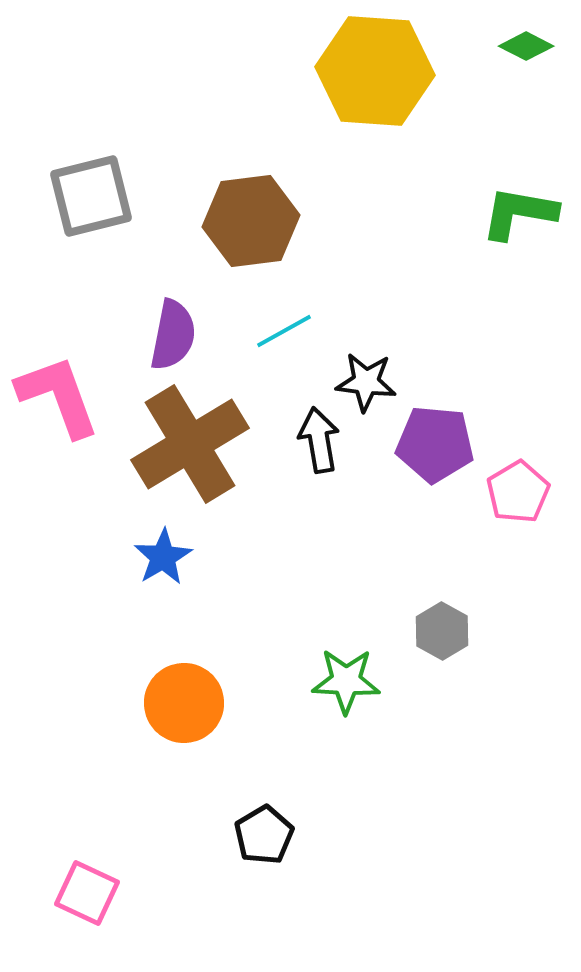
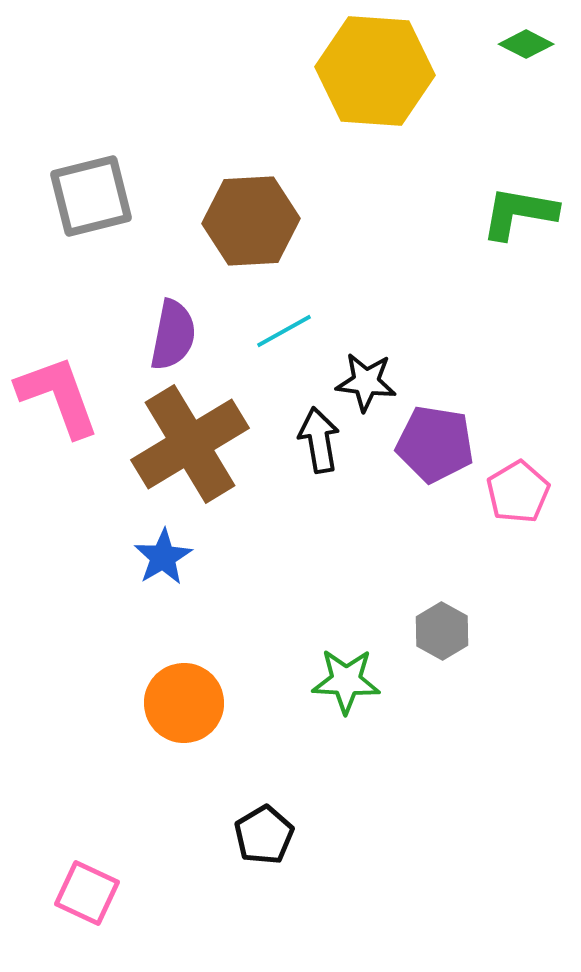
green diamond: moved 2 px up
brown hexagon: rotated 4 degrees clockwise
purple pentagon: rotated 4 degrees clockwise
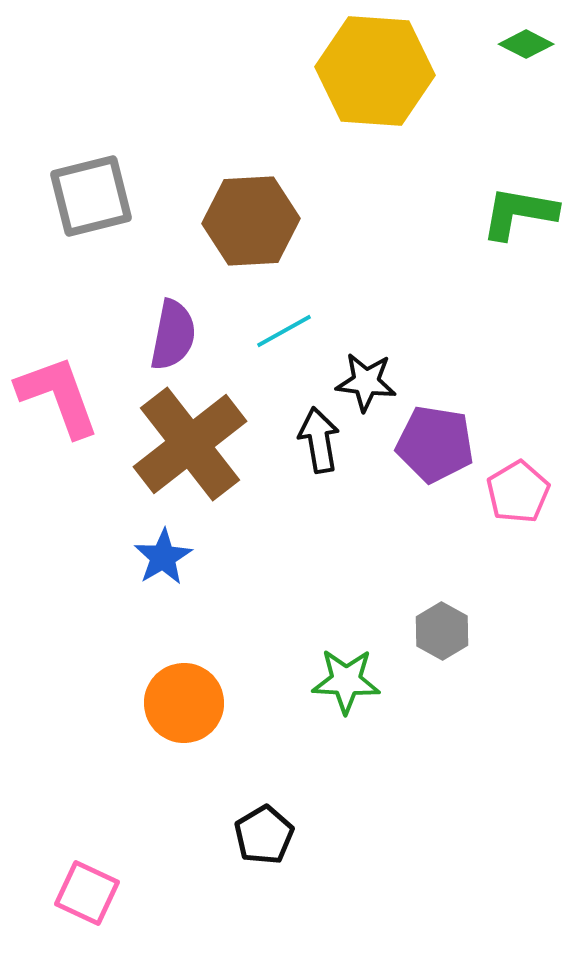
brown cross: rotated 7 degrees counterclockwise
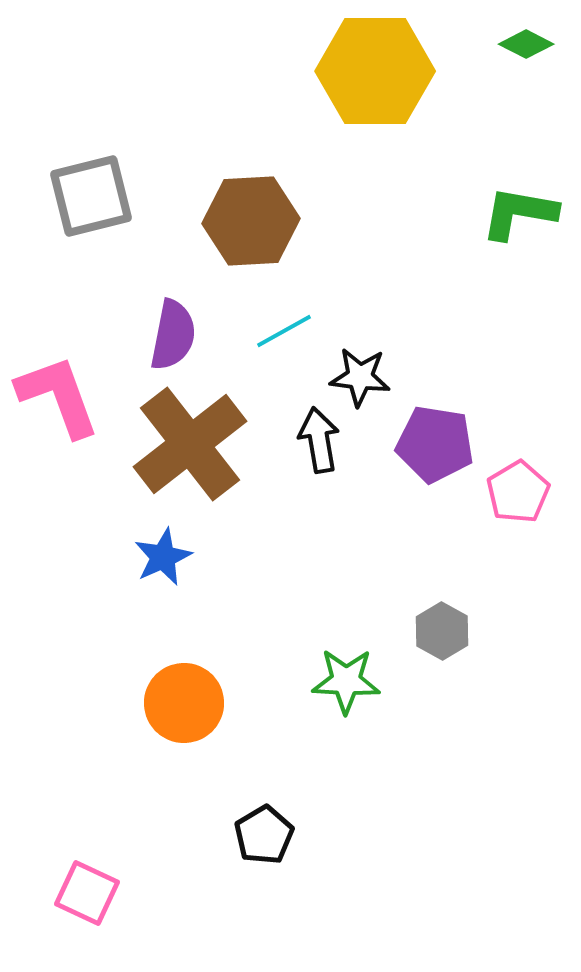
yellow hexagon: rotated 4 degrees counterclockwise
black star: moved 6 px left, 5 px up
blue star: rotated 6 degrees clockwise
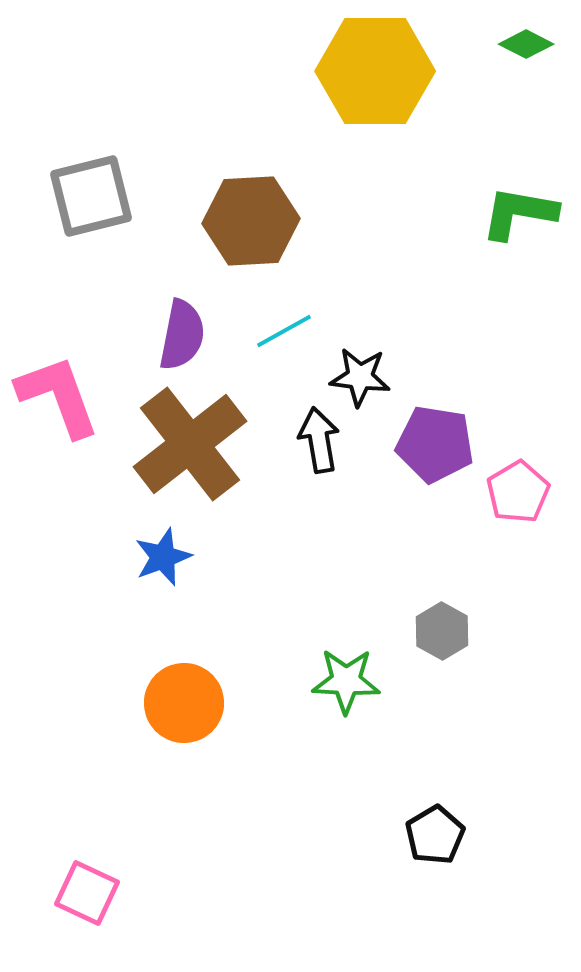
purple semicircle: moved 9 px right
blue star: rotated 4 degrees clockwise
black pentagon: moved 171 px right
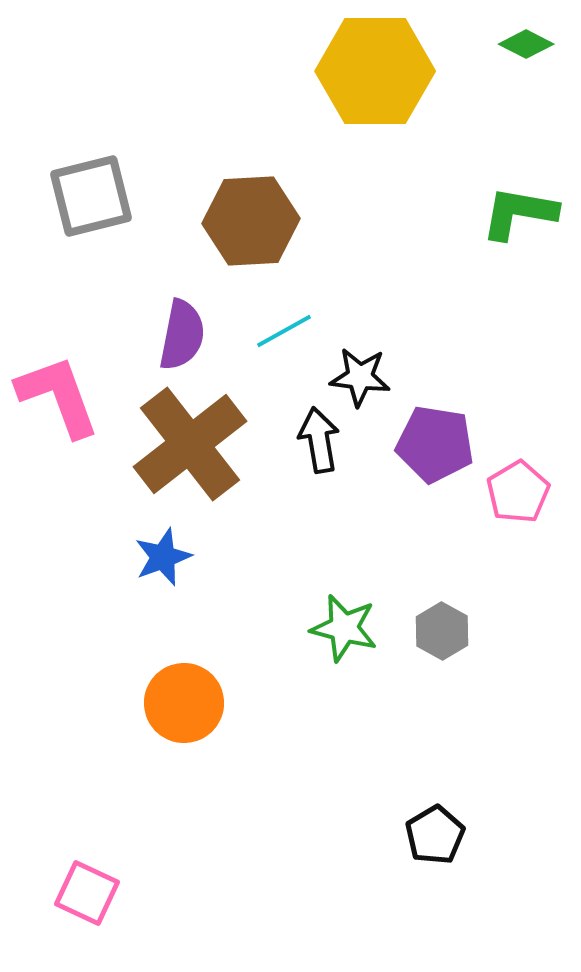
green star: moved 2 px left, 53 px up; rotated 12 degrees clockwise
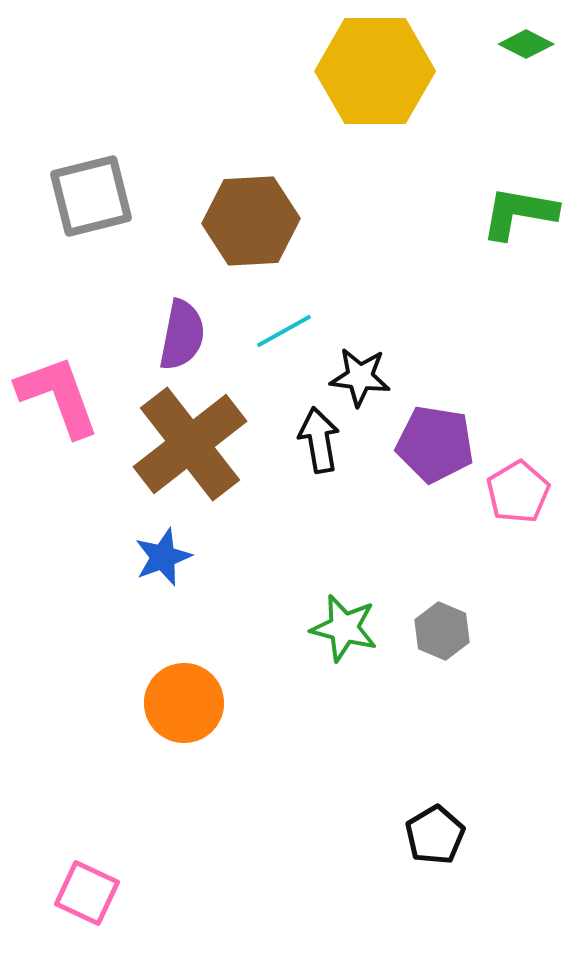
gray hexagon: rotated 6 degrees counterclockwise
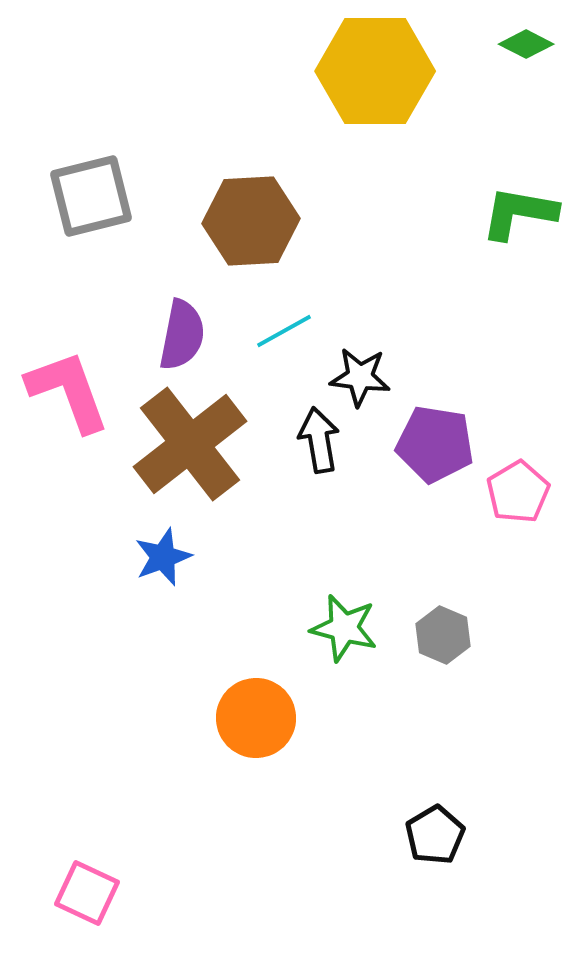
pink L-shape: moved 10 px right, 5 px up
gray hexagon: moved 1 px right, 4 px down
orange circle: moved 72 px right, 15 px down
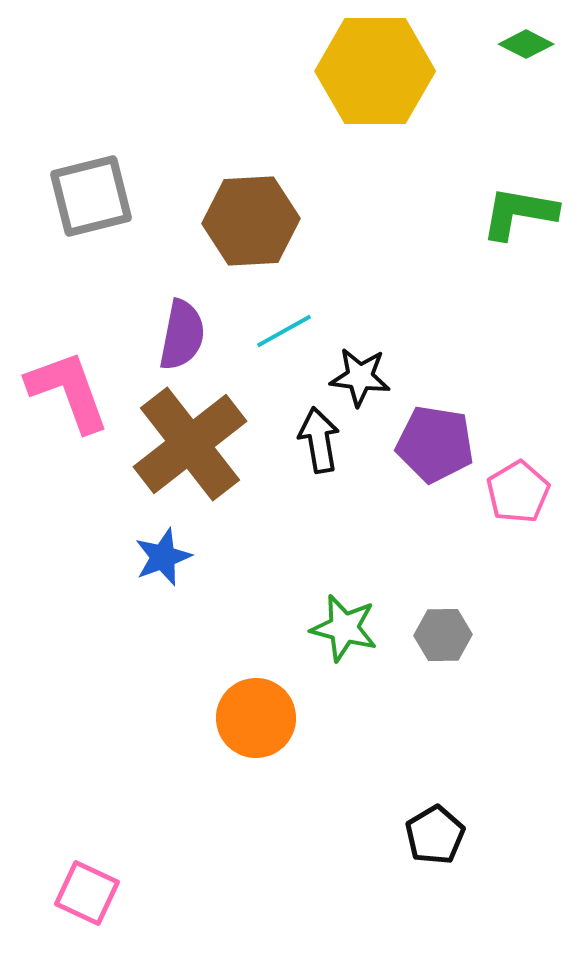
gray hexagon: rotated 24 degrees counterclockwise
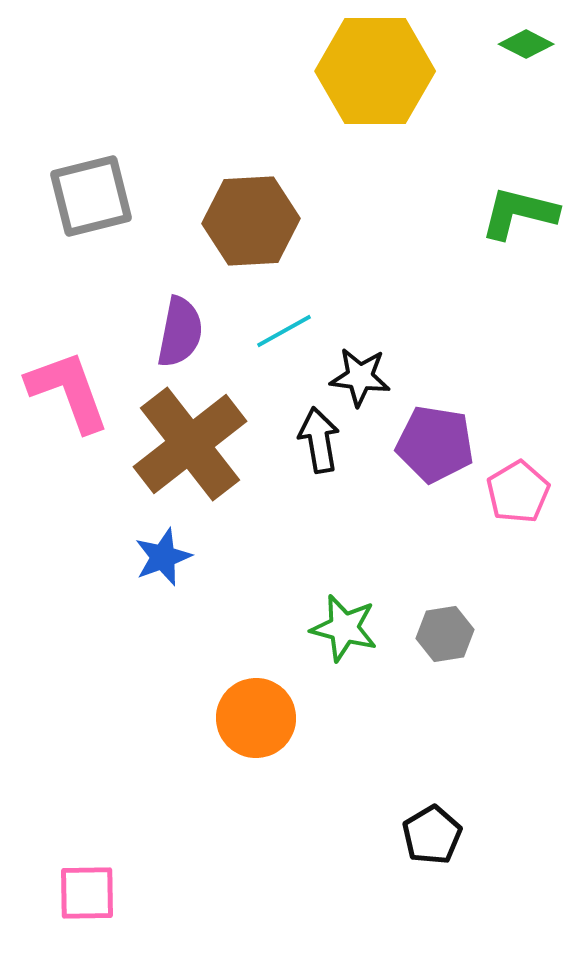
green L-shape: rotated 4 degrees clockwise
purple semicircle: moved 2 px left, 3 px up
gray hexagon: moved 2 px right, 1 px up; rotated 8 degrees counterclockwise
black pentagon: moved 3 px left
pink square: rotated 26 degrees counterclockwise
